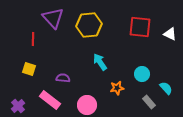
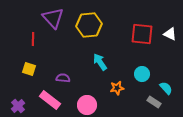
red square: moved 2 px right, 7 px down
gray rectangle: moved 5 px right; rotated 16 degrees counterclockwise
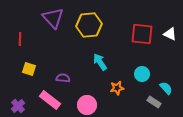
red line: moved 13 px left
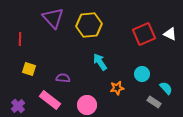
red square: moved 2 px right; rotated 30 degrees counterclockwise
